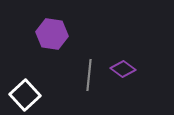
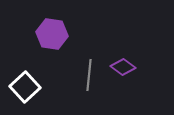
purple diamond: moved 2 px up
white square: moved 8 px up
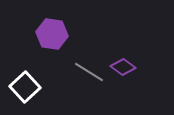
gray line: moved 3 px up; rotated 64 degrees counterclockwise
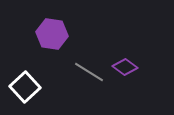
purple diamond: moved 2 px right
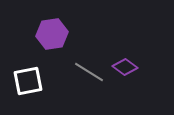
purple hexagon: rotated 16 degrees counterclockwise
white square: moved 3 px right, 6 px up; rotated 32 degrees clockwise
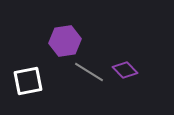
purple hexagon: moved 13 px right, 7 px down
purple diamond: moved 3 px down; rotated 10 degrees clockwise
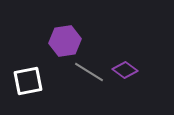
purple diamond: rotated 10 degrees counterclockwise
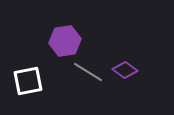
gray line: moved 1 px left
